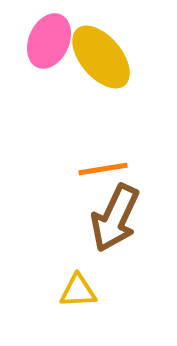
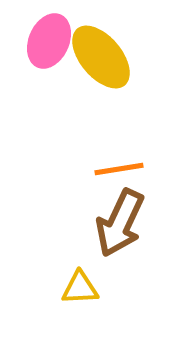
orange line: moved 16 px right
brown arrow: moved 5 px right, 5 px down
yellow triangle: moved 2 px right, 3 px up
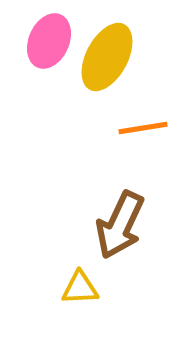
yellow ellipse: moved 6 px right; rotated 68 degrees clockwise
orange line: moved 24 px right, 41 px up
brown arrow: moved 2 px down
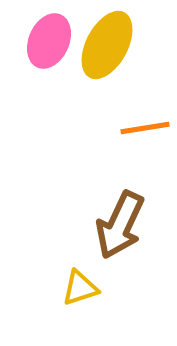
yellow ellipse: moved 12 px up
orange line: moved 2 px right
yellow triangle: rotated 15 degrees counterclockwise
